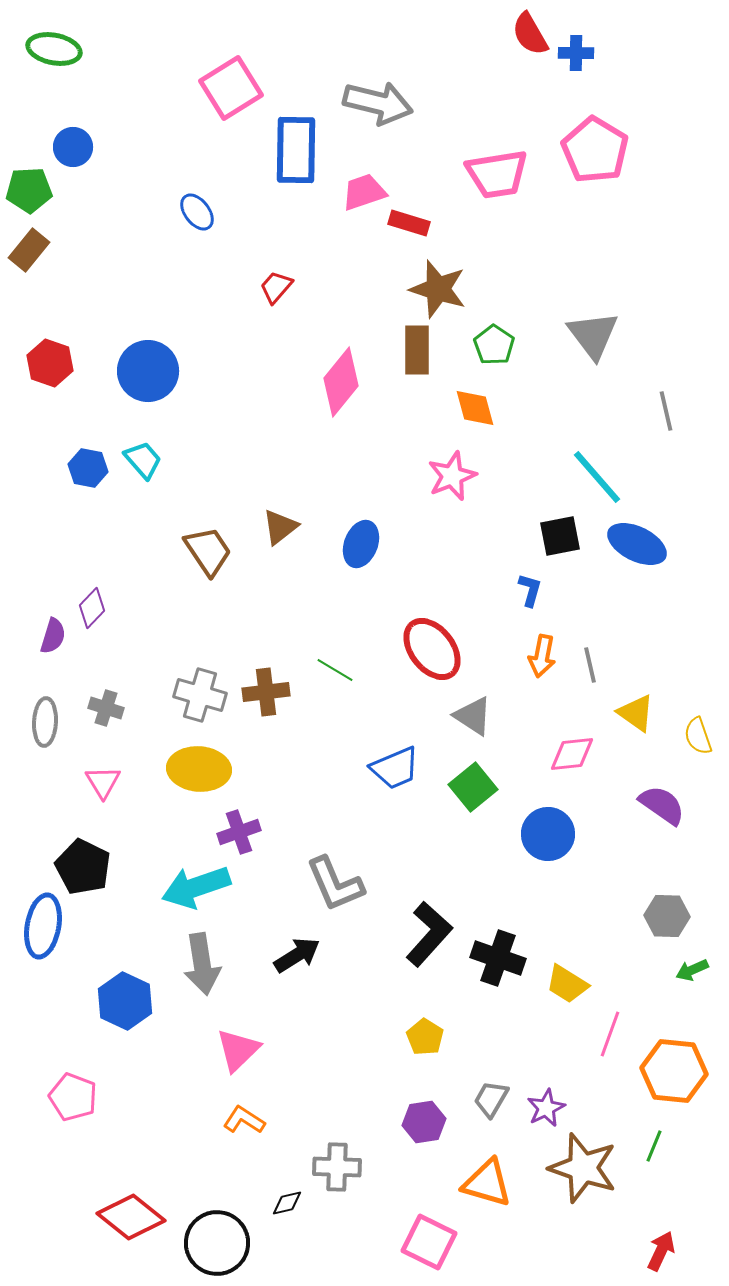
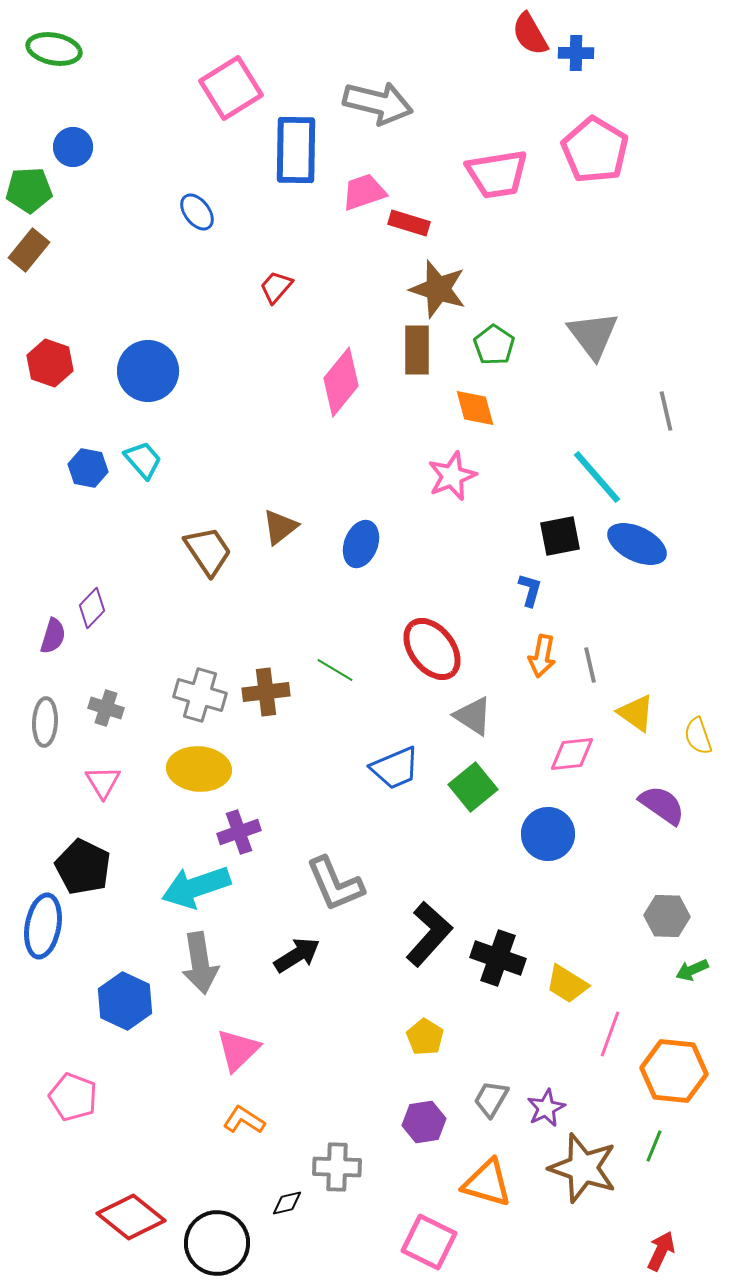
gray arrow at (202, 964): moved 2 px left, 1 px up
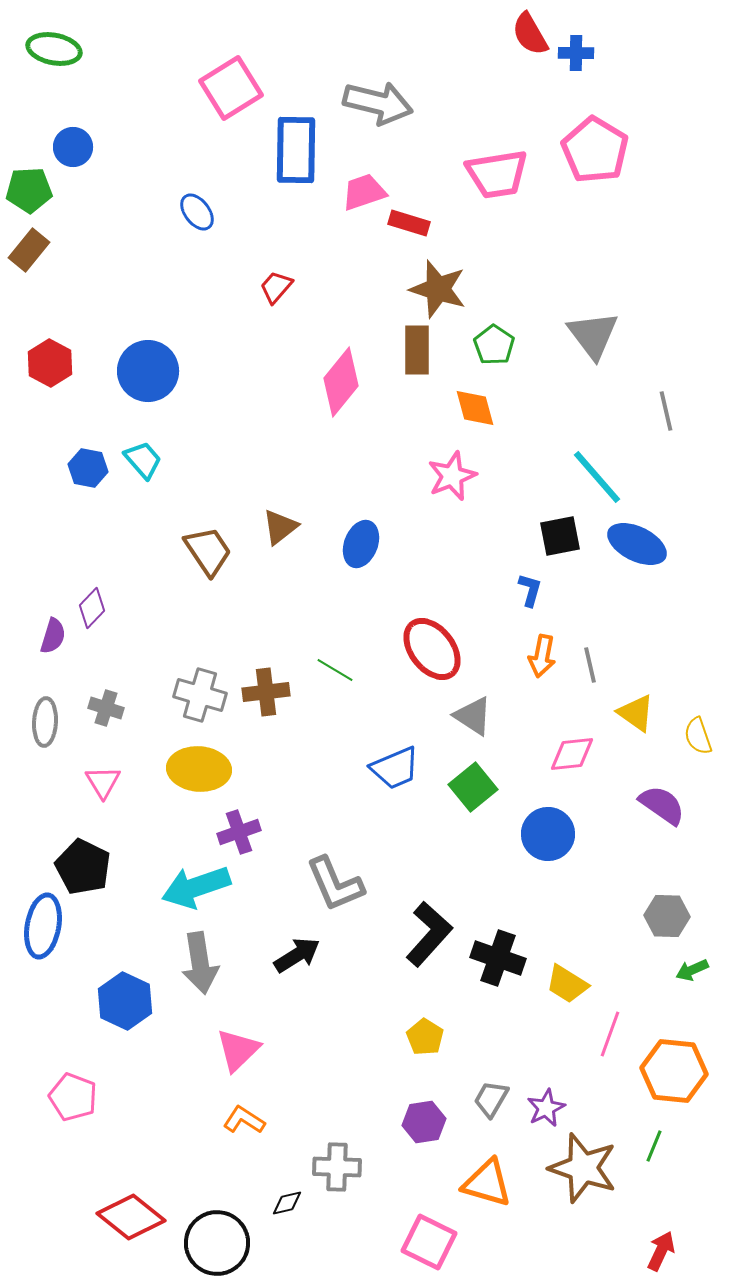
red hexagon at (50, 363): rotated 9 degrees clockwise
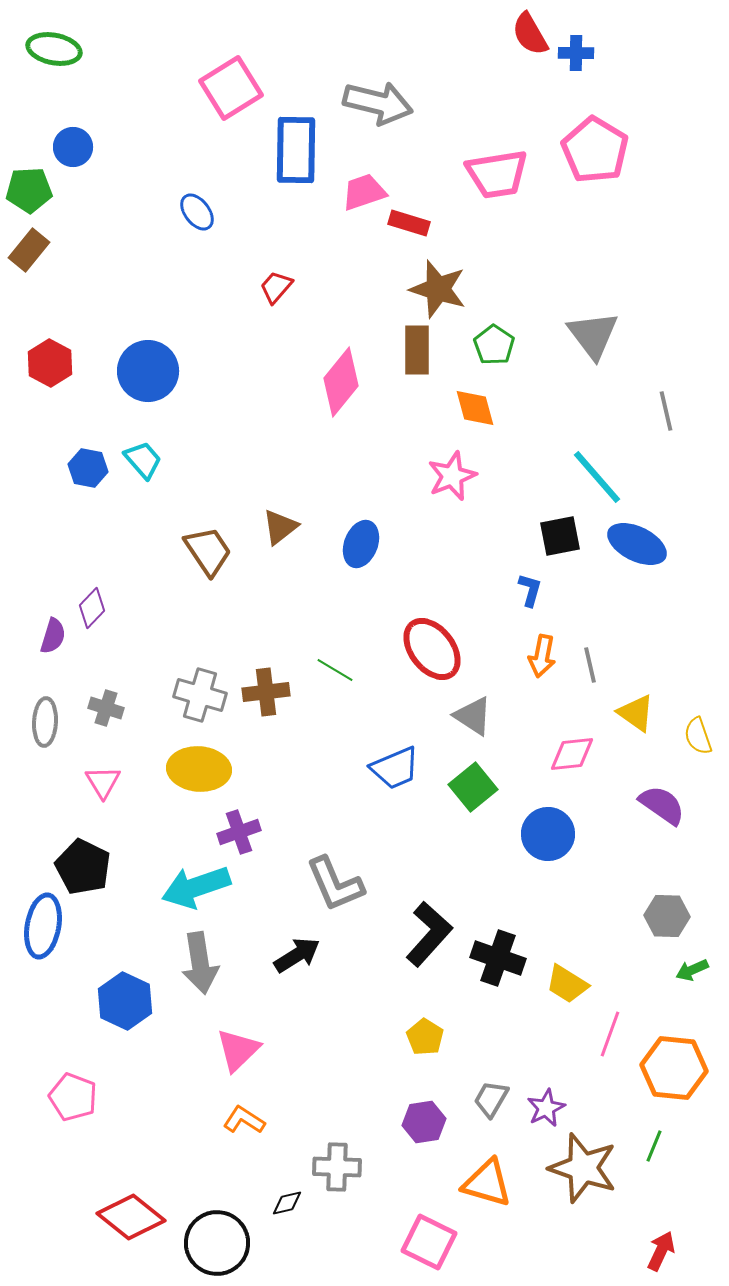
orange hexagon at (674, 1071): moved 3 px up
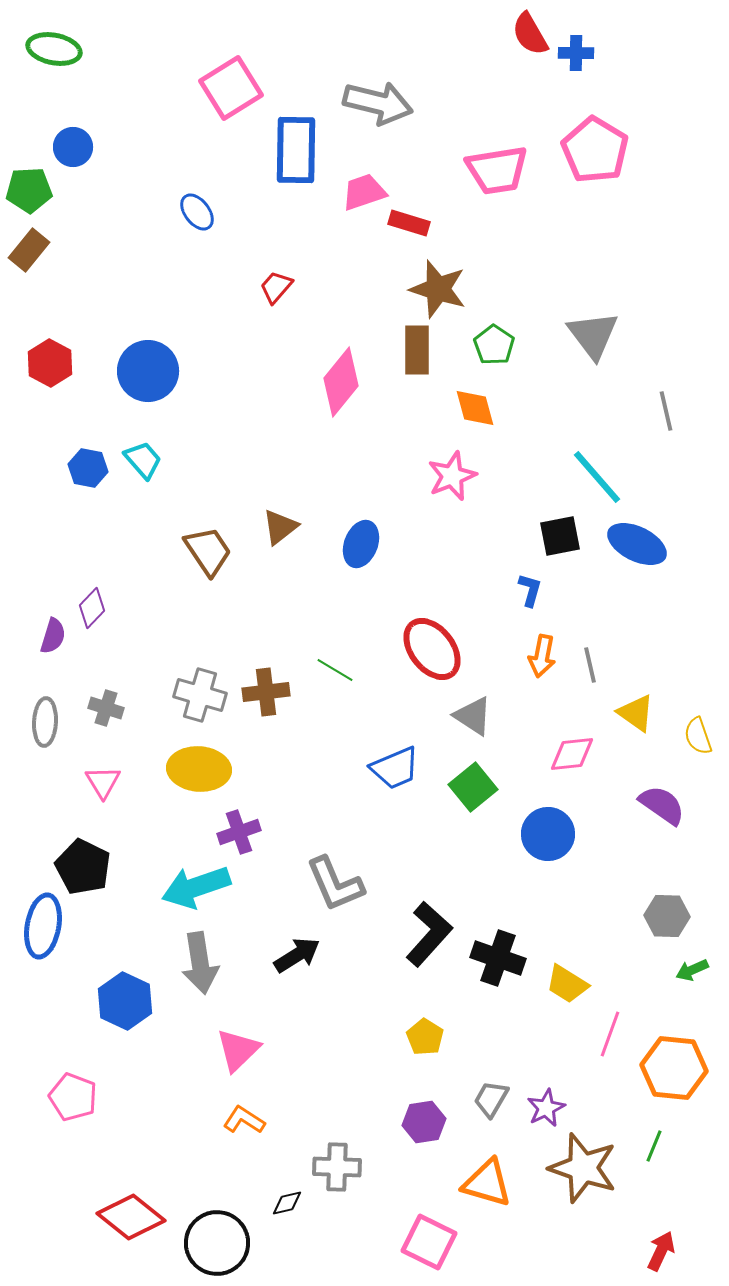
pink trapezoid at (497, 174): moved 4 px up
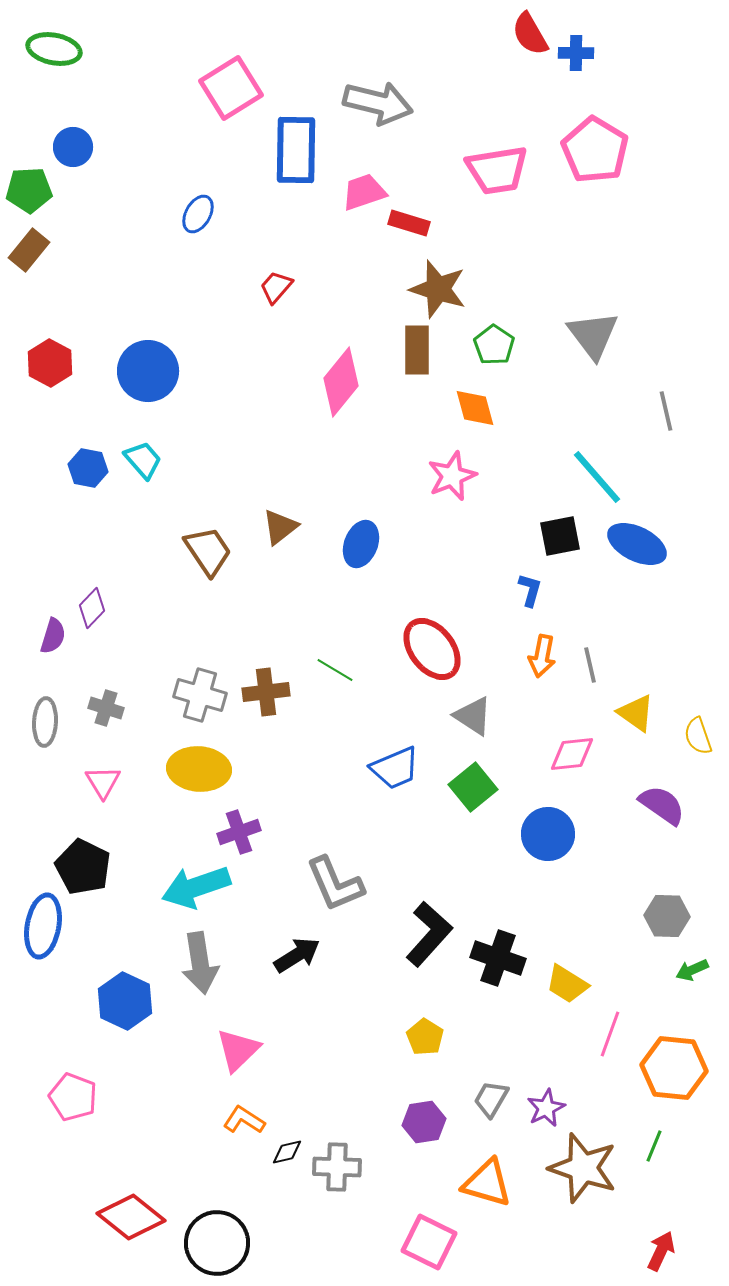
blue ellipse at (197, 212): moved 1 px right, 2 px down; rotated 66 degrees clockwise
black diamond at (287, 1203): moved 51 px up
